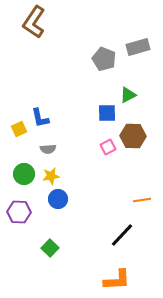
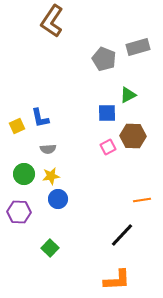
brown L-shape: moved 18 px right, 1 px up
yellow square: moved 2 px left, 3 px up
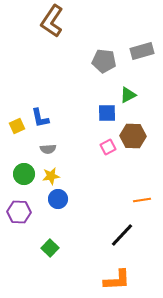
gray rectangle: moved 4 px right, 4 px down
gray pentagon: moved 2 px down; rotated 15 degrees counterclockwise
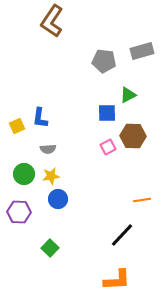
blue L-shape: rotated 20 degrees clockwise
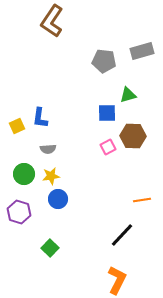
green triangle: rotated 12 degrees clockwise
purple hexagon: rotated 15 degrees clockwise
orange L-shape: rotated 60 degrees counterclockwise
